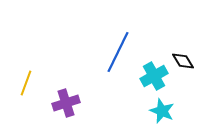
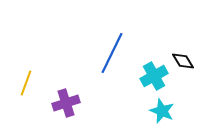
blue line: moved 6 px left, 1 px down
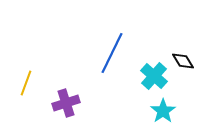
cyan cross: rotated 20 degrees counterclockwise
cyan star: moved 1 px right; rotated 15 degrees clockwise
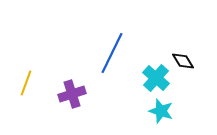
cyan cross: moved 2 px right, 2 px down
purple cross: moved 6 px right, 9 px up
cyan star: moved 2 px left; rotated 20 degrees counterclockwise
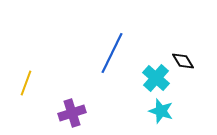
purple cross: moved 19 px down
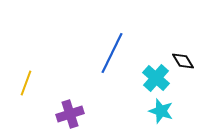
purple cross: moved 2 px left, 1 px down
